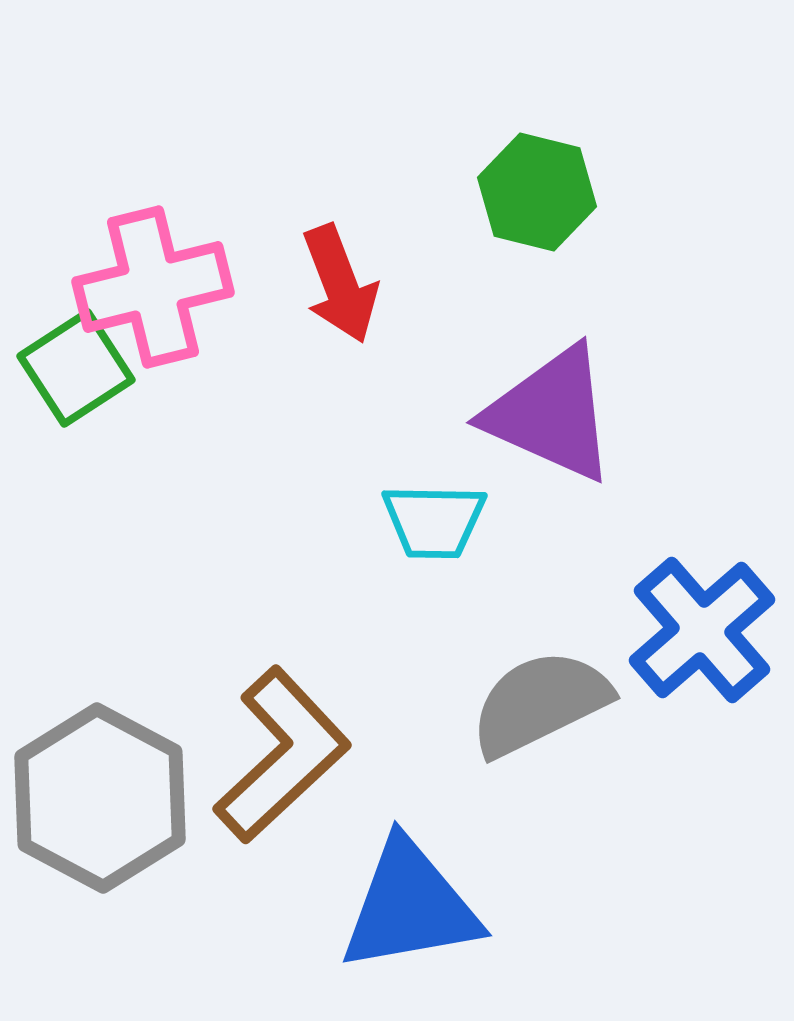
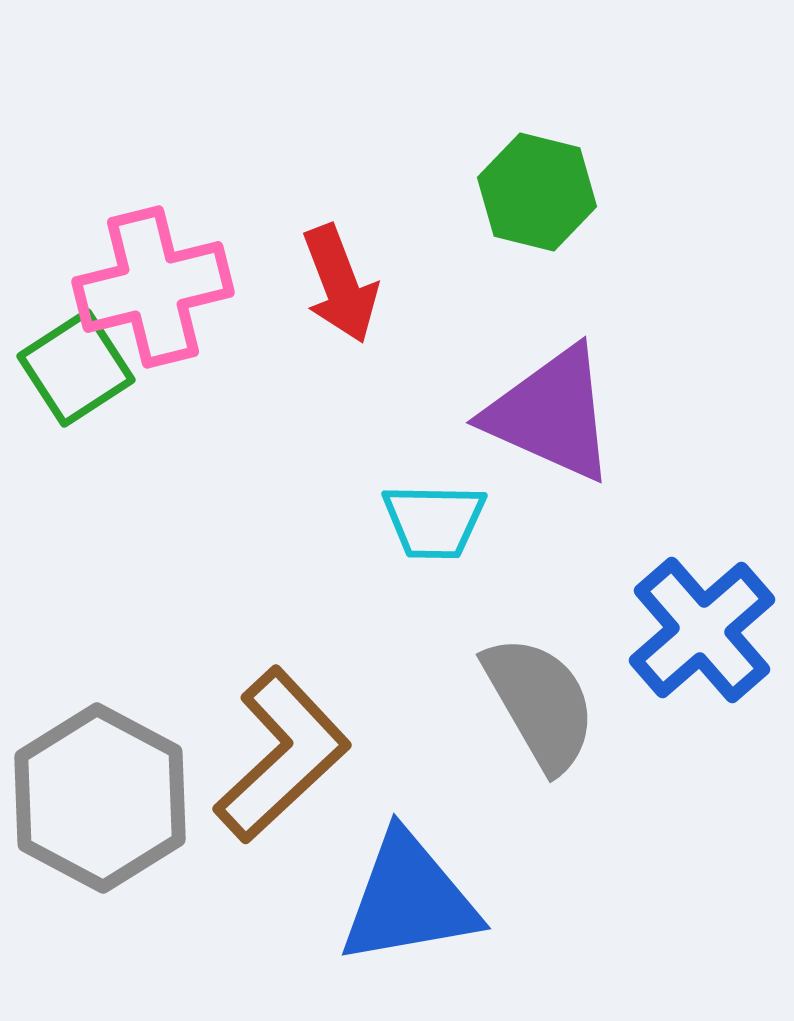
gray semicircle: rotated 86 degrees clockwise
blue triangle: moved 1 px left, 7 px up
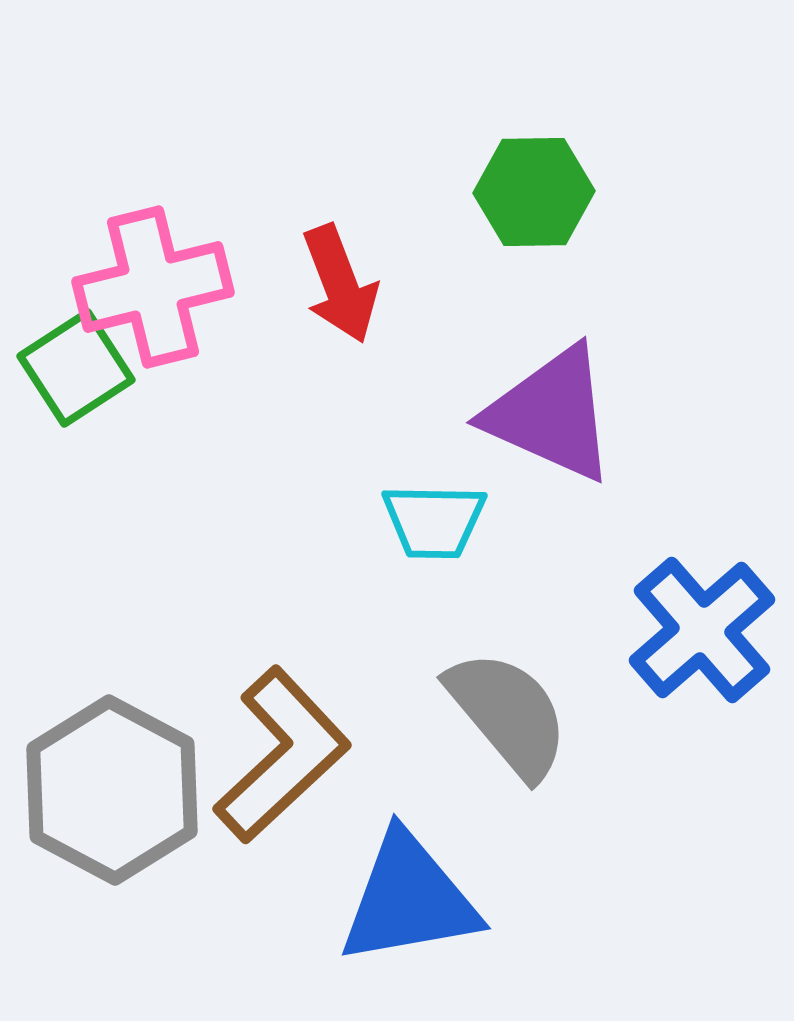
green hexagon: moved 3 px left; rotated 15 degrees counterclockwise
gray semicircle: moved 32 px left, 11 px down; rotated 10 degrees counterclockwise
gray hexagon: moved 12 px right, 8 px up
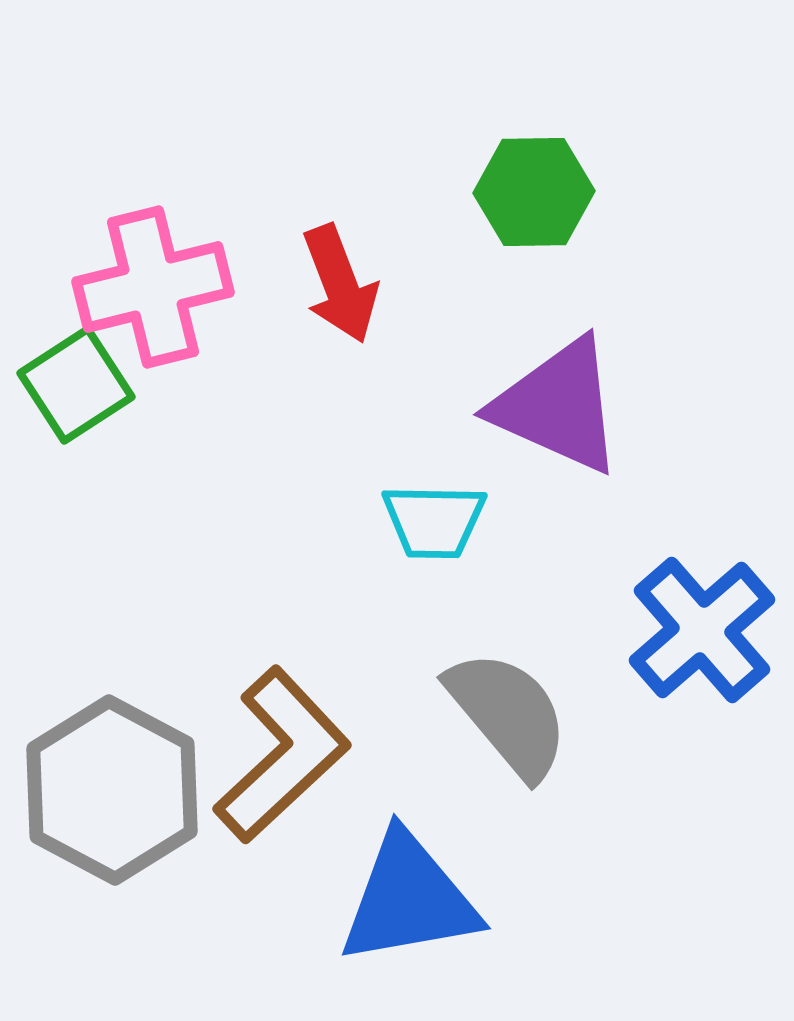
green square: moved 17 px down
purple triangle: moved 7 px right, 8 px up
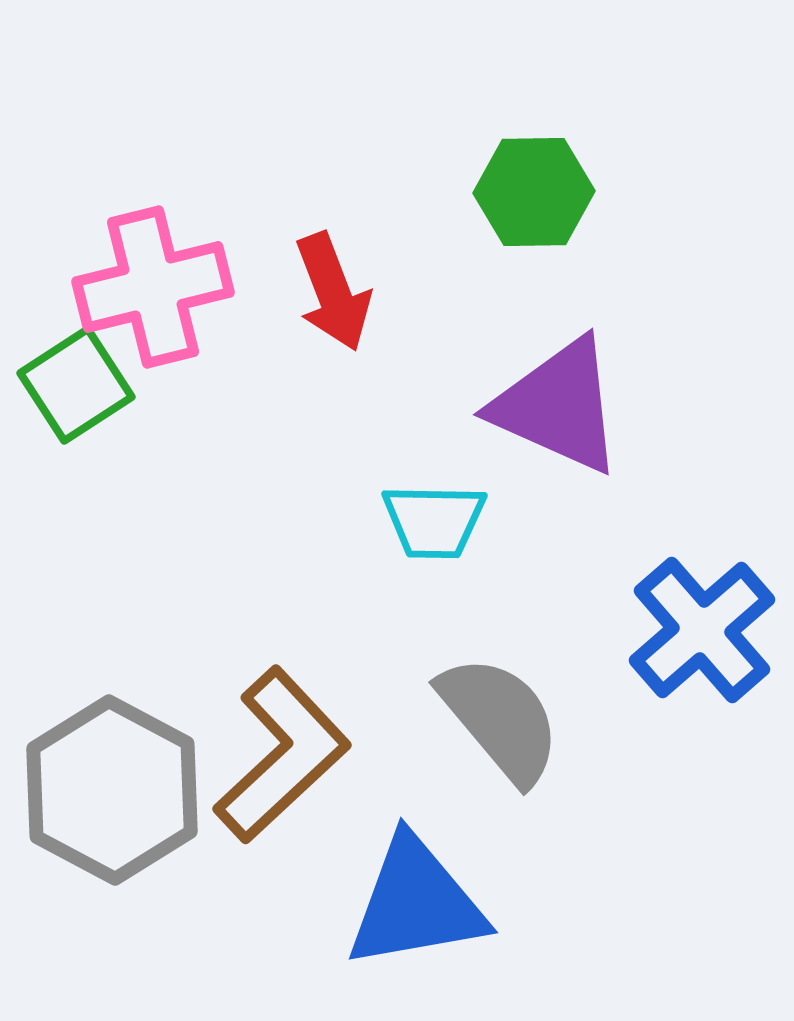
red arrow: moved 7 px left, 8 px down
gray semicircle: moved 8 px left, 5 px down
blue triangle: moved 7 px right, 4 px down
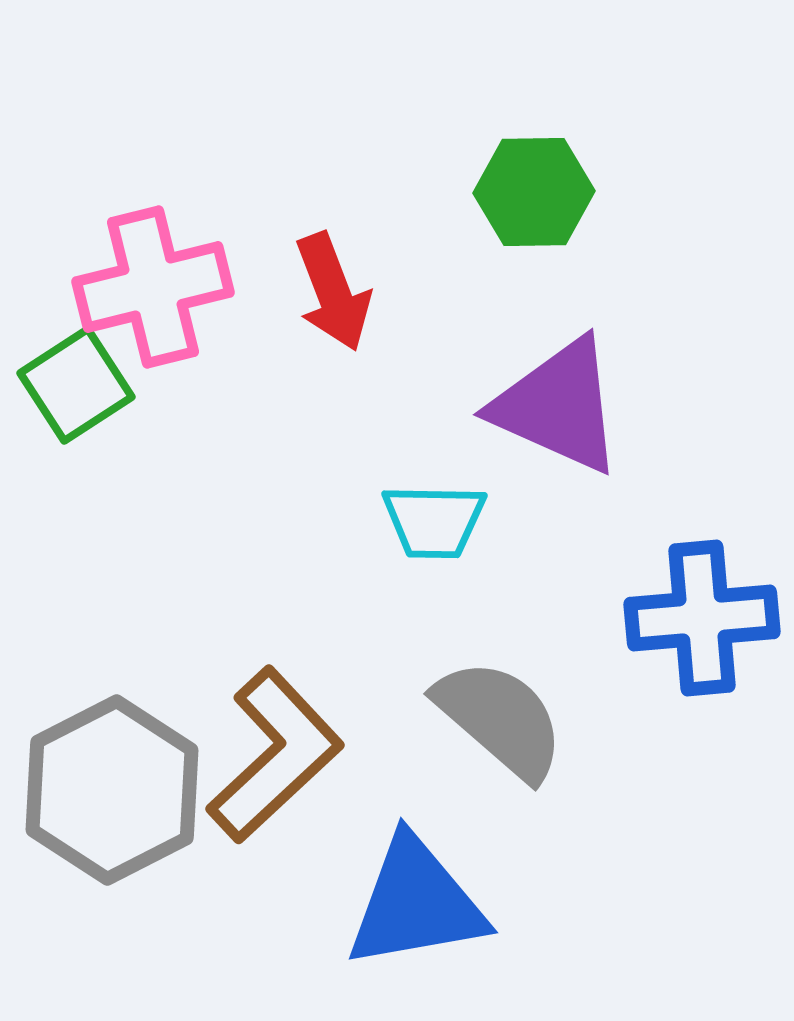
blue cross: moved 12 px up; rotated 36 degrees clockwise
gray semicircle: rotated 9 degrees counterclockwise
brown L-shape: moved 7 px left
gray hexagon: rotated 5 degrees clockwise
